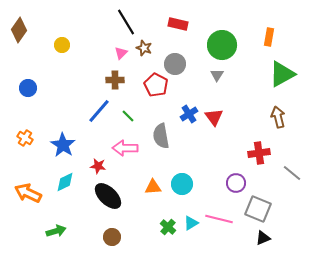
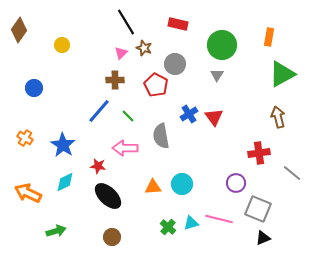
blue circle: moved 6 px right
cyan triangle: rotated 14 degrees clockwise
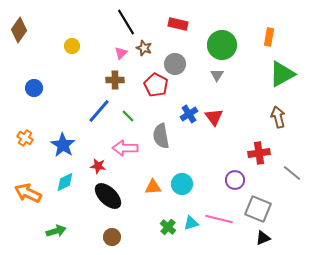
yellow circle: moved 10 px right, 1 px down
purple circle: moved 1 px left, 3 px up
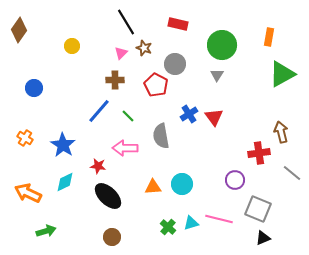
brown arrow: moved 3 px right, 15 px down
green arrow: moved 10 px left
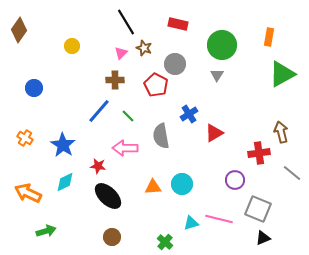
red triangle: moved 16 px down; rotated 36 degrees clockwise
green cross: moved 3 px left, 15 px down
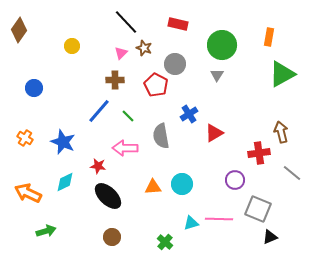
black line: rotated 12 degrees counterclockwise
blue star: moved 3 px up; rotated 10 degrees counterclockwise
pink line: rotated 12 degrees counterclockwise
black triangle: moved 7 px right, 1 px up
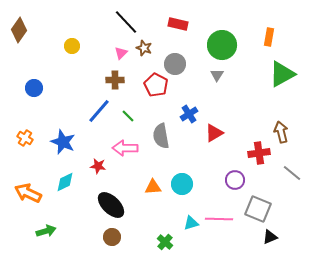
black ellipse: moved 3 px right, 9 px down
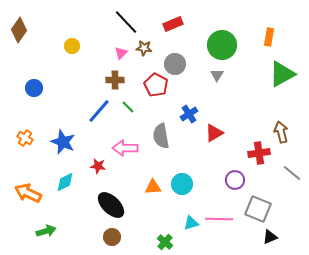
red rectangle: moved 5 px left; rotated 36 degrees counterclockwise
brown star: rotated 14 degrees counterclockwise
green line: moved 9 px up
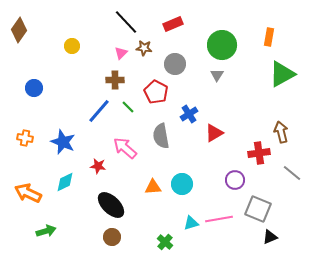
red pentagon: moved 7 px down
orange cross: rotated 21 degrees counterclockwise
pink arrow: rotated 40 degrees clockwise
pink line: rotated 12 degrees counterclockwise
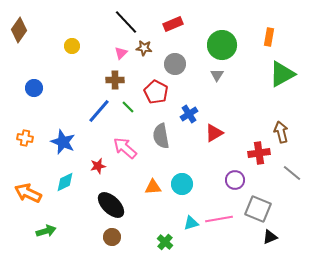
red star: rotated 21 degrees counterclockwise
